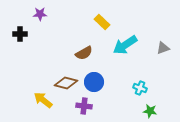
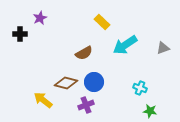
purple star: moved 4 px down; rotated 24 degrees counterclockwise
purple cross: moved 2 px right, 1 px up; rotated 28 degrees counterclockwise
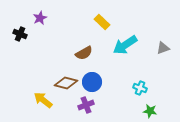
black cross: rotated 24 degrees clockwise
blue circle: moved 2 px left
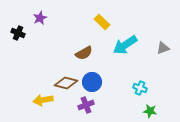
black cross: moved 2 px left, 1 px up
yellow arrow: rotated 48 degrees counterclockwise
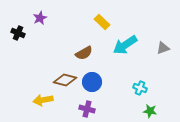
brown diamond: moved 1 px left, 3 px up
purple cross: moved 1 px right, 4 px down; rotated 35 degrees clockwise
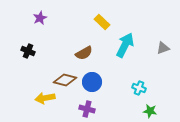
black cross: moved 10 px right, 18 px down
cyan arrow: rotated 150 degrees clockwise
cyan cross: moved 1 px left
yellow arrow: moved 2 px right, 2 px up
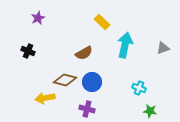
purple star: moved 2 px left
cyan arrow: rotated 15 degrees counterclockwise
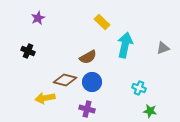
brown semicircle: moved 4 px right, 4 px down
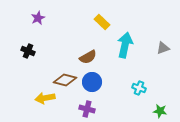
green star: moved 10 px right
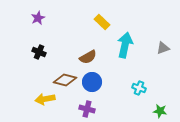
black cross: moved 11 px right, 1 px down
yellow arrow: moved 1 px down
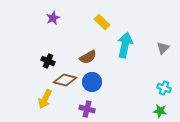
purple star: moved 15 px right
gray triangle: rotated 24 degrees counterclockwise
black cross: moved 9 px right, 9 px down
cyan cross: moved 25 px right
yellow arrow: rotated 54 degrees counterclockwise
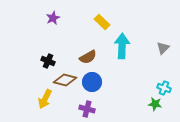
cyan arrow: moved 3 px left, 1 px down; rotated 10 degrees counterclockwise
green star: moved 5 px left, 7 px up
